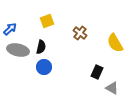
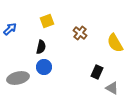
gray ellipse: moved 28 px down; rotated 25 degrees counterclockwise
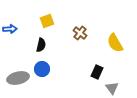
blue arrow: rotated 40 degrees clockwise
black semicircle: moved 2 px up
blue circle: moved 2 px left, 2 px down
gray triangle: rotated 24 degrees clockwise
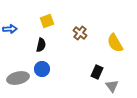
gray triangle: moved 2 px up
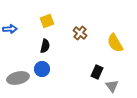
black semicircle: moved 4 px right, 1 px down
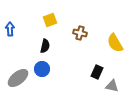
yellow square: moved 3 px right, 1 px up
blue arrow: rotated 88 degrees counterclockwise
brown cross: rotated 24 degrees counterclockwise
gray ellipse: rotated 25 degrees counterclockwise
gray triangle: rotated 40 degrees counterclockwise
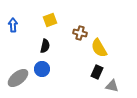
blue arrow: moved 3 px right, 4 px up
yellow semicircle: moved 16 px left, 5 px down
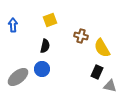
brown cross: moved 1 px right, 3 px down
yellow semicircle: moved 3 px right
gray ellipse: moved 1 px up
gray triangle: moved 2 px left
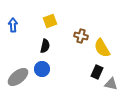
yellow square: moved 1 px down
gray triangle: moved 1 px right, 2 px up
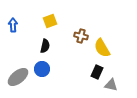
gray triangle: moved 1 px down
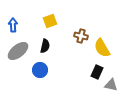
blue circle: moved 2 px left, 1 px down
gray ellipse: moved 26 px up
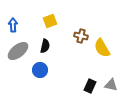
black rectangle: moved 7 px left, 14 px down
